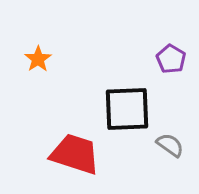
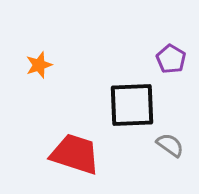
orange star: moved 1 px right, 6 px down; rotated 16 degrees clockwise
black square: moved 5 px right, 4 px up
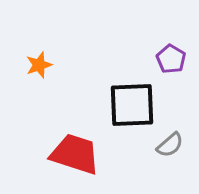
gray semicircle: rotated 104 degrees clockwise
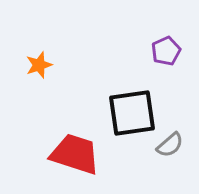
purple pentagon: moved 5 px left, 8 px up; rotated 16 degrees clockwise
black square: moved 8 px down; rotated 6 degrees counterclockwise
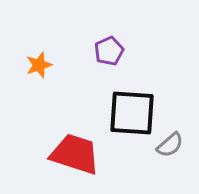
purple pentagon: moved 57 px left
black square: rotated 12 degrees clockwise
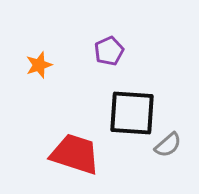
gray semicircle: moved 2 px left
